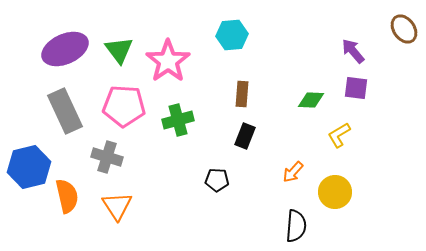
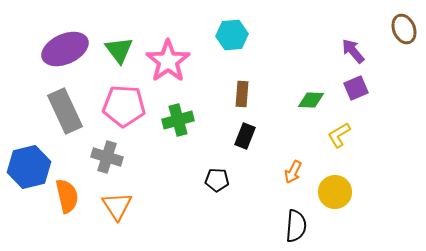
brown ellipse: rotated 12 degrees clockwise
purple square: rotated 30 degrees counterclockwise
orange arrow: rotated 15 degrees counterclockwise
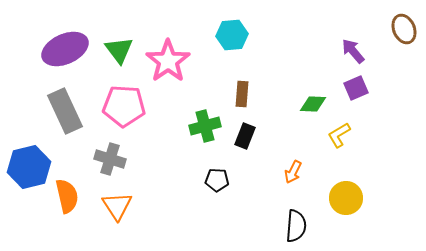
green diamond: moved 2 px right, 4 px down
green cross: moved 27 px right, 6 px down
gray cross: moved 3 px right, 2 px down
yellow circle: moved 11 px right, 6 px down
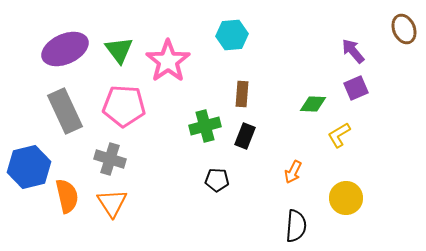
orange triangle: moved 5 px left, 3 px up
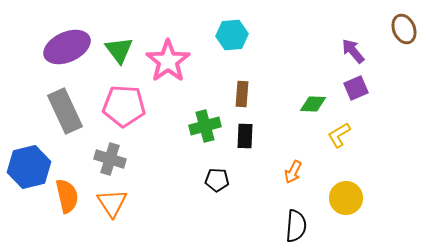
purple ellipse: moved 2 px right, 2 px up
black rectangle: rotated 20 degrees counterclockwise
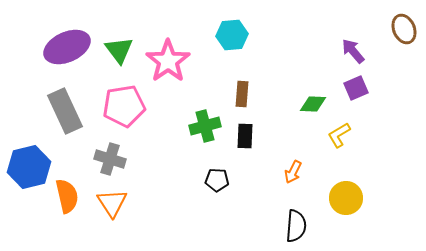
pink pentagon: rotated 12 degrees counterclockwise
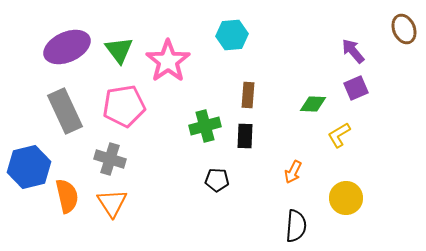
brown rectangle: moved 6 px right, 1 px down
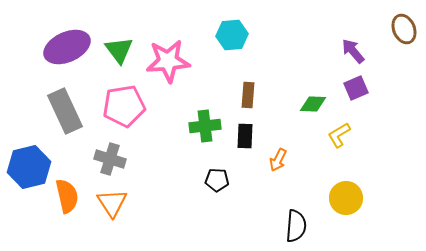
pink star: rotated 30 degrees clockwise
green cross: rotated 8 degrees clockwise
orange arrow: moved 15 px left, 12 px up
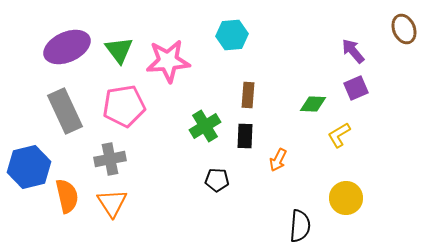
green cross: rotated 24 degrees counterclockwise
gray cross: rotated 28 degrees counterclockwise
black semicircle: moved 4 px right
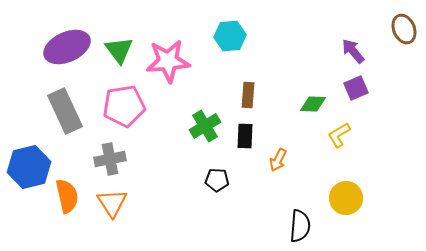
cyan hexagon: moved 2 px left, 1 px down
